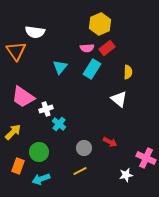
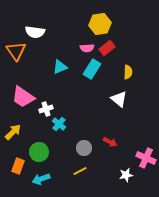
yellow hexagon: rotated 15 degrees clockwise
cyan triangle: rotated 28 degrees clockwise
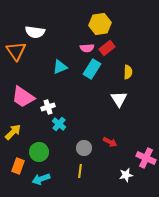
white triangle: rotated 18 degrees clockwise
white cross: moved 2 px right, 2 px up
yellow line: rotated 56 degrees counterclockwise
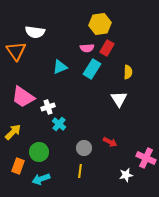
red rectangle: rotated 21 degrees counterclockwise
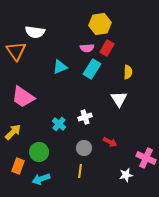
white cross: moved 37 px right, 10 px down
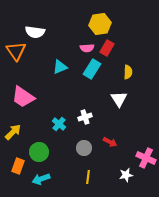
yellow line: moved 8 px right, 6 px down
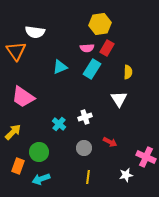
pink cross: moved 1 px up
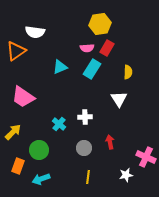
orange triangle: rotated 30 degrees clockwise
white cross: rotated 16 degrees clockwise
red arrow: rotated 128 degrees counterclockwise
green circle: moved 2 px up
